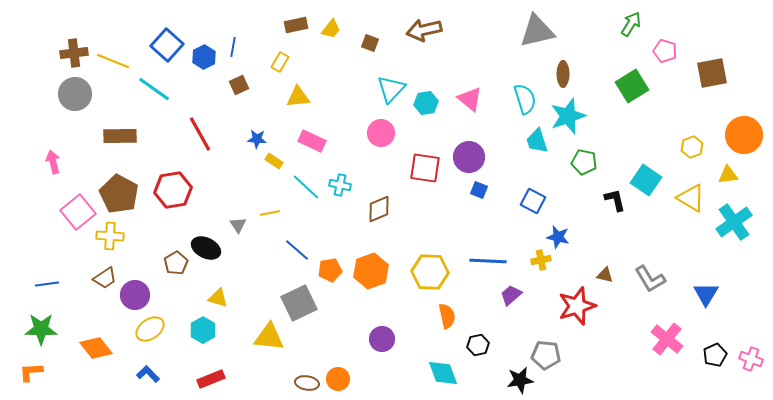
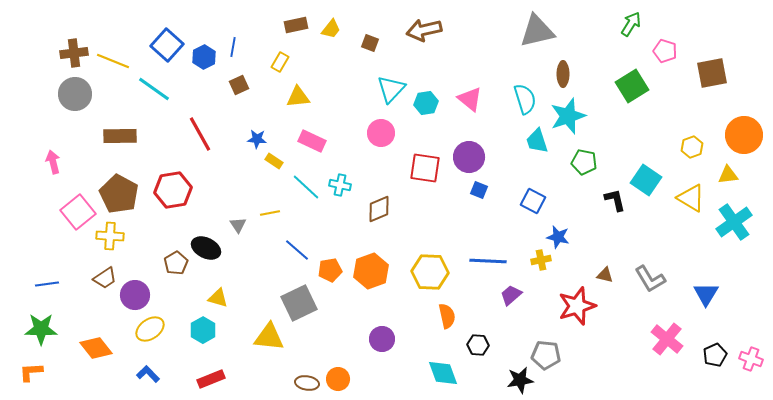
black hexagon at (478, 345): rotated 15 degrees clockwise
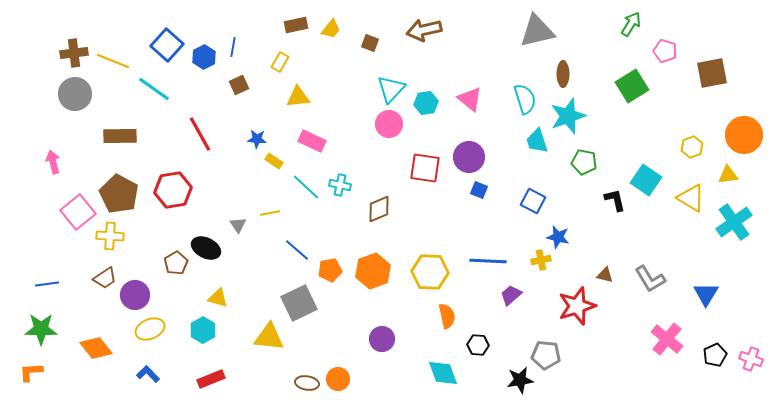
pink circle at (381, 133): moved 8 px right, 9 px up
orange hexagon at (371, 271): moved 2 px right
yellow ellipse at (150, 329): rotated 12 degrees clockwise
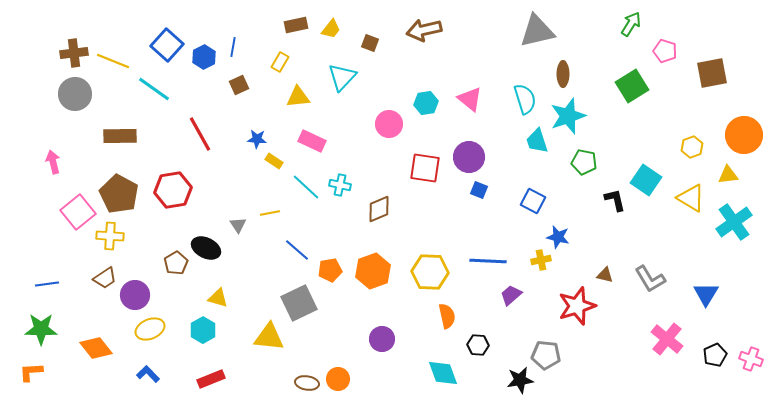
cyan triangle at (391, 89): moved 49 px left, 12 px up
